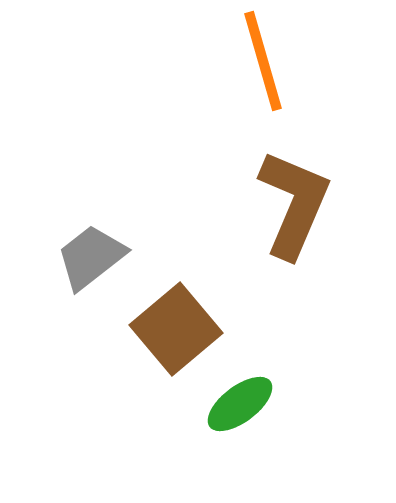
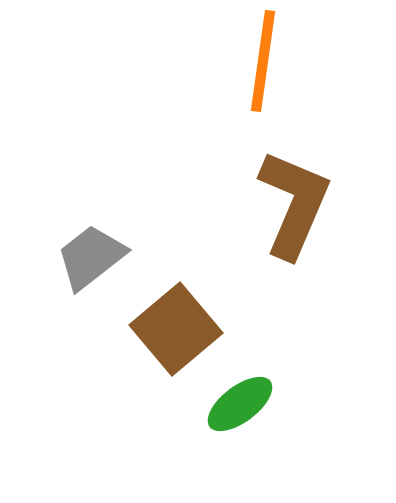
orange line: rotated 24 degrees clockwise
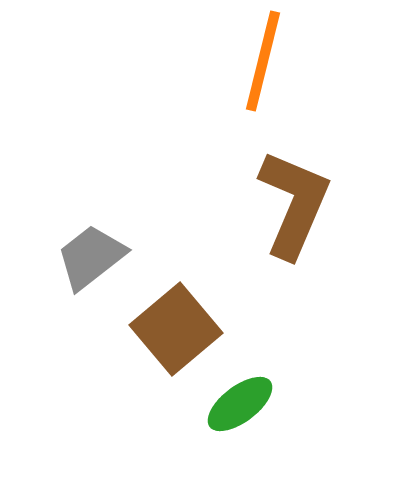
orange line: rotated 6 degrees clockwise
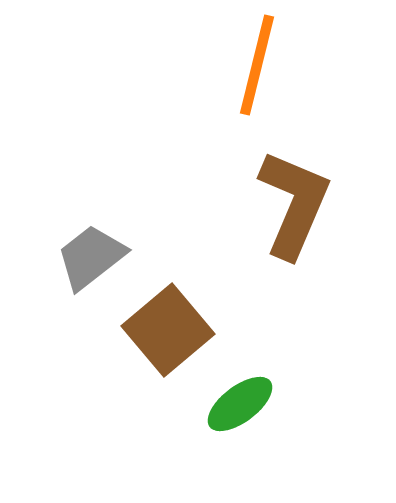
orange line: moved 6 px left, 4 px down
brown square: moved 8 px left, 1 px down
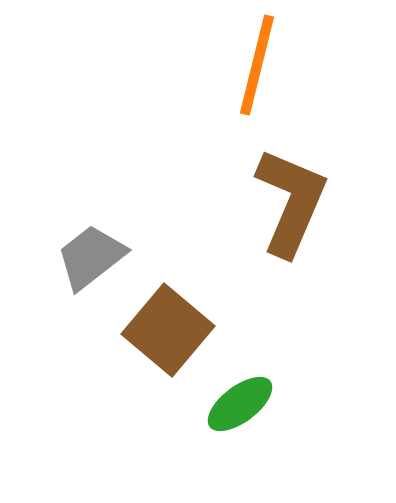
brown L-shape: moved 3 px left, 2 px up
brown square: rotated 10 degrees counterclockwise
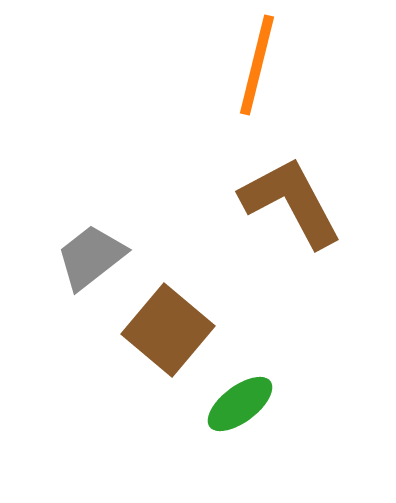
brown L-shape: rotated 51 degrees counterclockwise
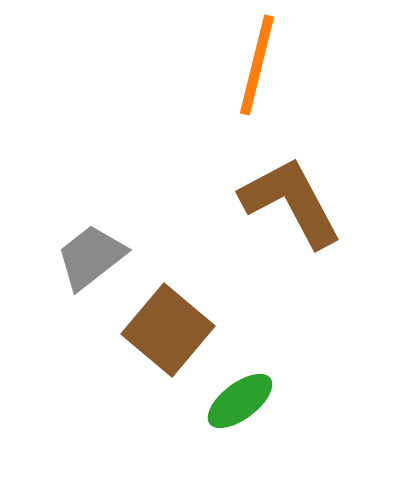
green ellipse: moved 3 px up
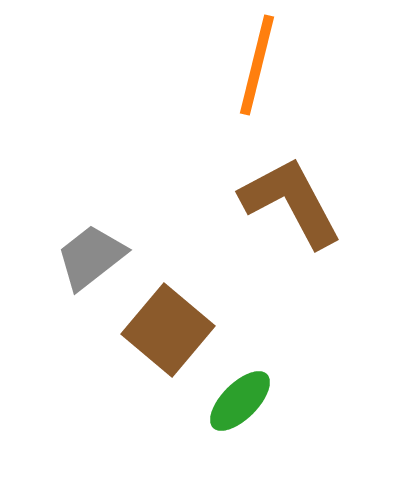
green ellipse: rotated 8 degrees counterclockwise
